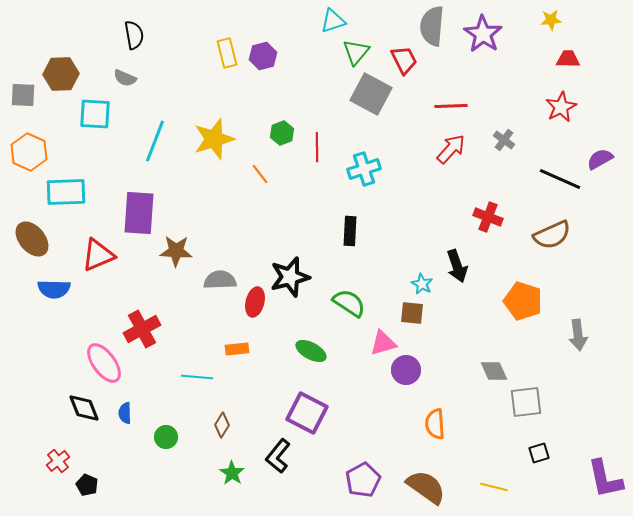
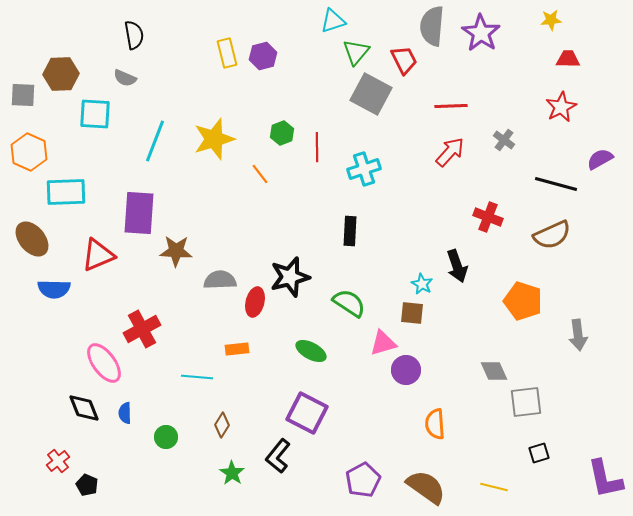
purple star at (483, 34): moved 2 px left, 1 px up
red arrow at (451, 149): moved 1 px left, 3 px down
black line at (560, 179): moved 4 px left, 5 px down; rotated 9 degrees counterclockwise
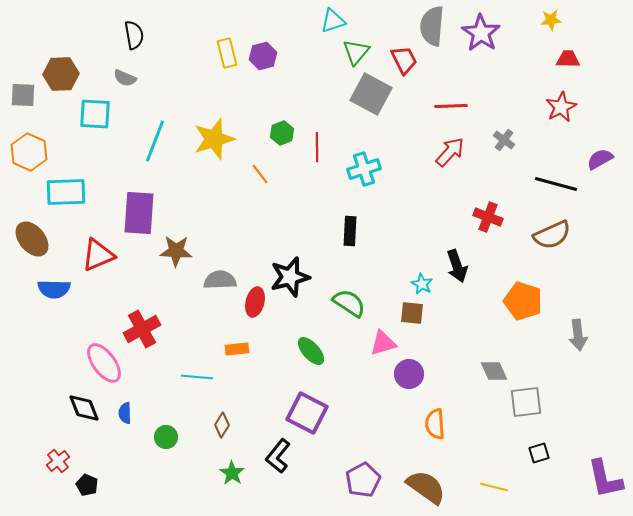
green ellipse at (311, 351): rotated 20 degrees clockwise
purple circle at (406, 370): moved 3 px right, 4 px down
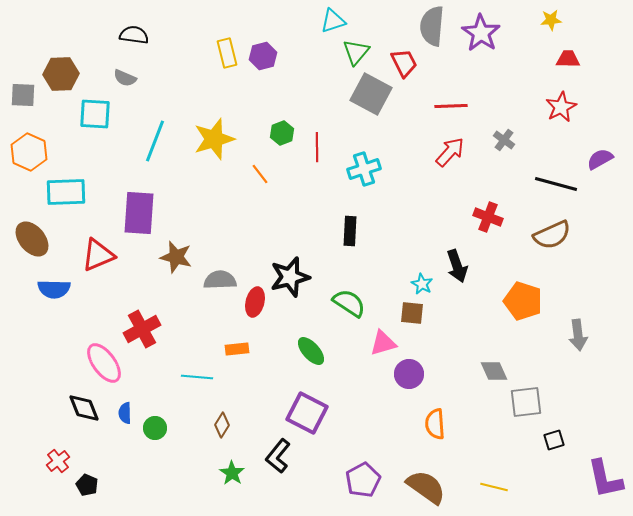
black semicircle at (134, 35): rotated 72 degrees counterclockwise
red trapezoid at (404, 60): moved 3 px down
brown star at (176, 251): moved 6 px down; rotated 12 degrees clockwise
green circle at (166, 437): moved 11 px left, 9 px up
black square at (539, 453): moved 15 px right, 13 px up
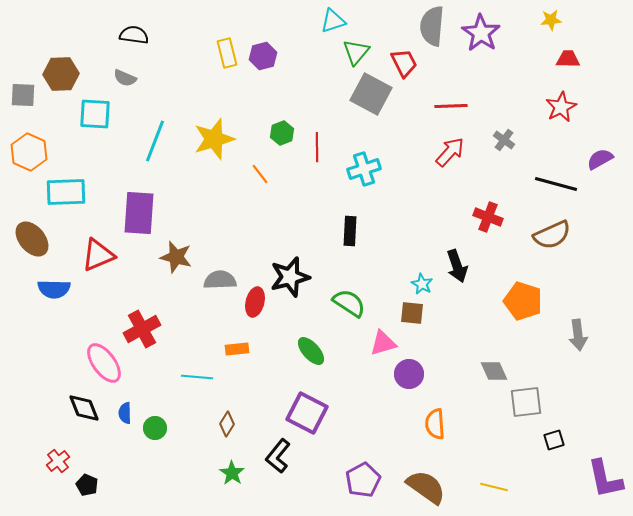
brown diamond at (222, 425): moved 5 px right, 1 px up
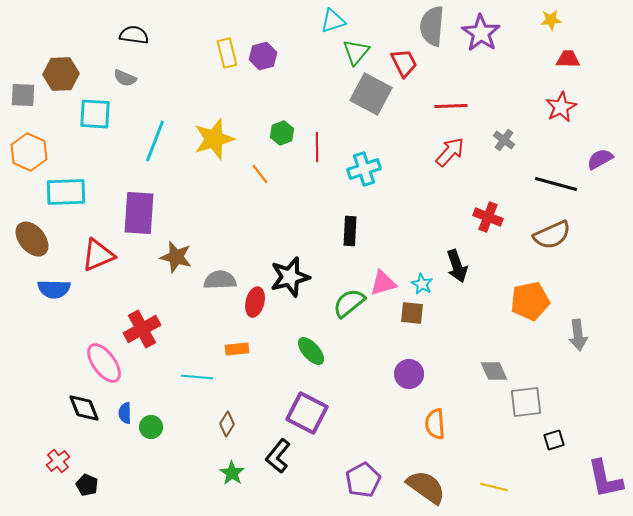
orange pentagon at (523, 301): moved 7 px right; rotated 30 degrees counterclockwise
green semicircle at (349, 303): rotated 72 degrees counterclockwise
pink triangle at (383, 343): moved 60 px up
green circle at (155, 428): moved 4 px left, 1 px up
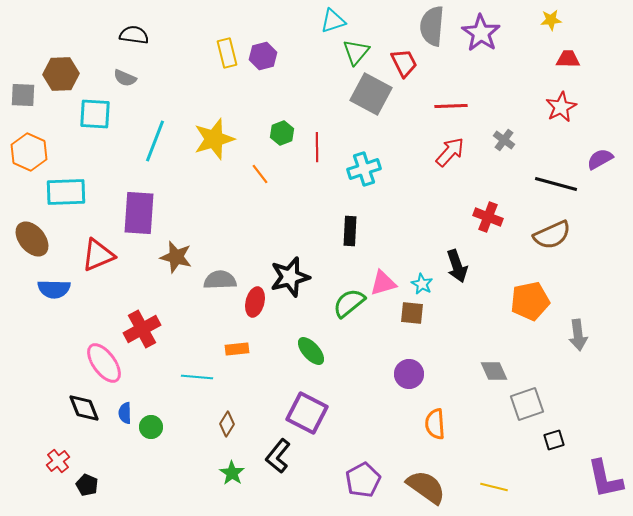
gray square at (526, 402): moved 1 px right, 2 px down; rotated 12 degrees counterclockwise
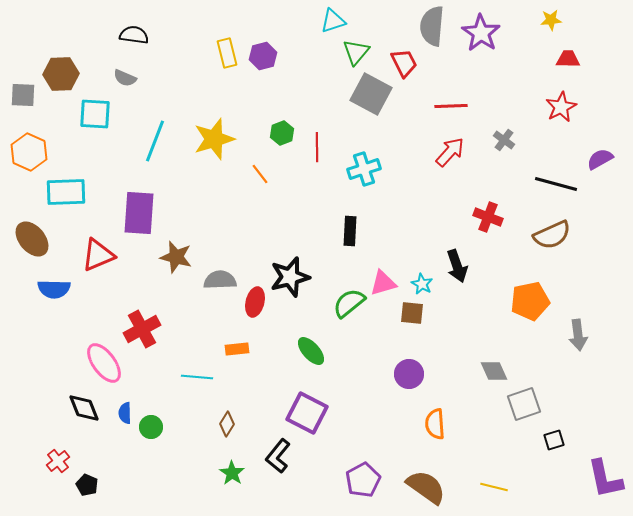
gray square at (527, 404): moved 3 px left
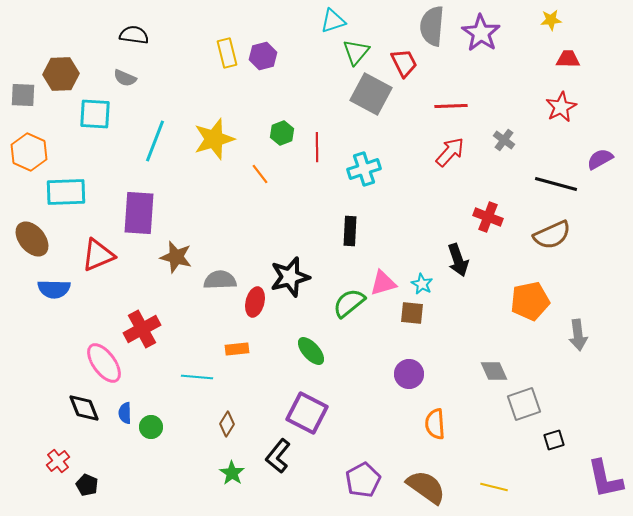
black arrow at (457, 266): moved 1 px right, 6 px up
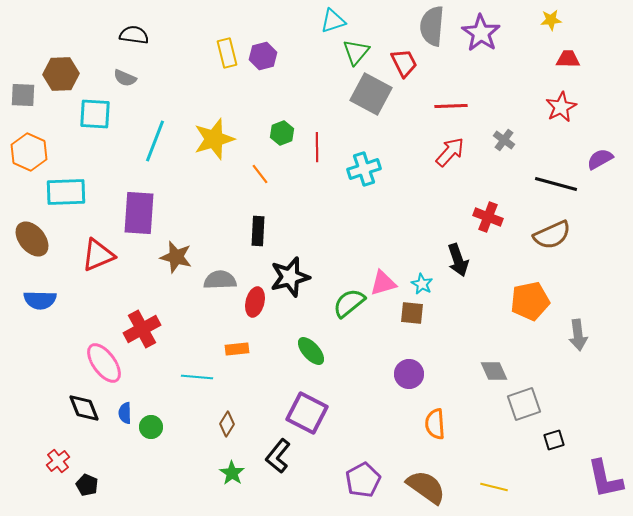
black rectangle at (350, 231): moved 92 px left
blue semicircle at (54, 289): moved 14 px left, 11 px down
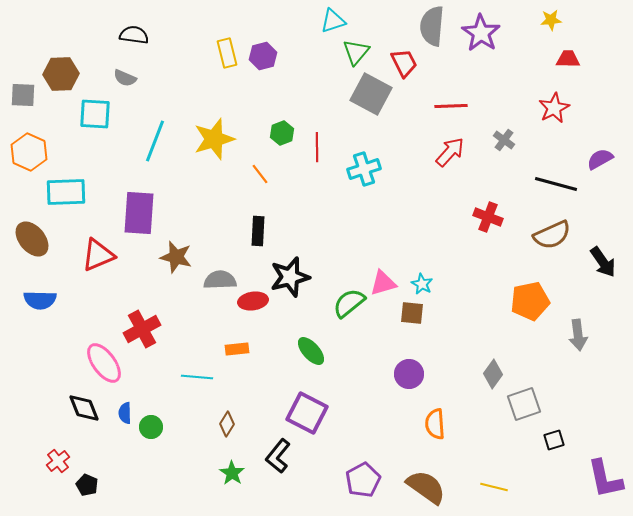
red star at (561, 107): moved 7 px left, 1 px down
black arrow at (458, 260): moved 145 px right, 2 px down; rotated 16 degrees counterclockwise
red ellipse at (255, 302): moved 2 px left, 1 px up; rotated 68 degrees clockwise
gray diamond at (494, 371): moved 1 px left, 3 px down; rotated 60 degrees clockwise
